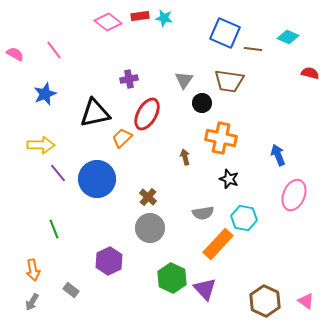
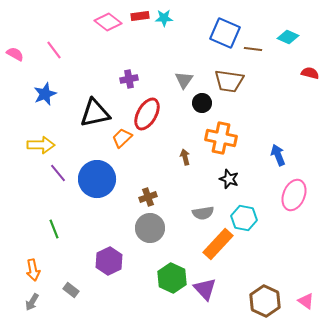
cyan star: rotated 12 degrees counterclockwise
brown cross: rotated 30 degrees clockwise
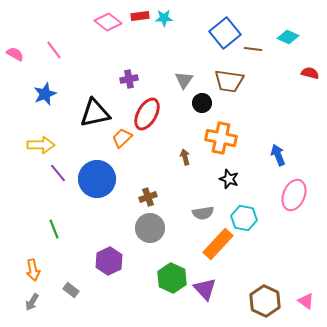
blue square: rotated 28 degrees clockwise
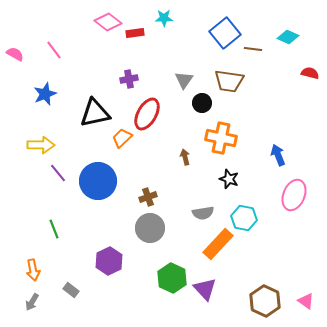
red rectangle: moved 5 px left, 17 px down
blue circle: moved 1 px right, 2 px down
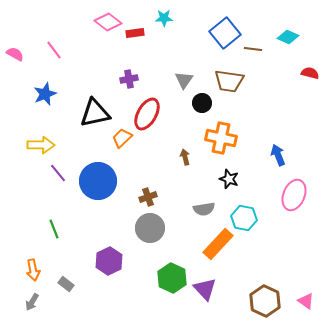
gray semicircle: moved 1 px right, 4 px up
gray rectangle: moved 5 px left, 6 px up
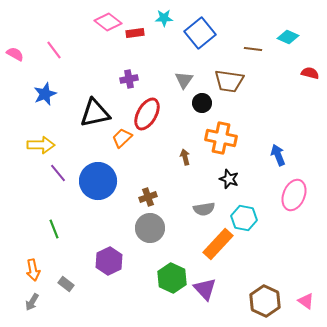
blue square: moved 25 px left
